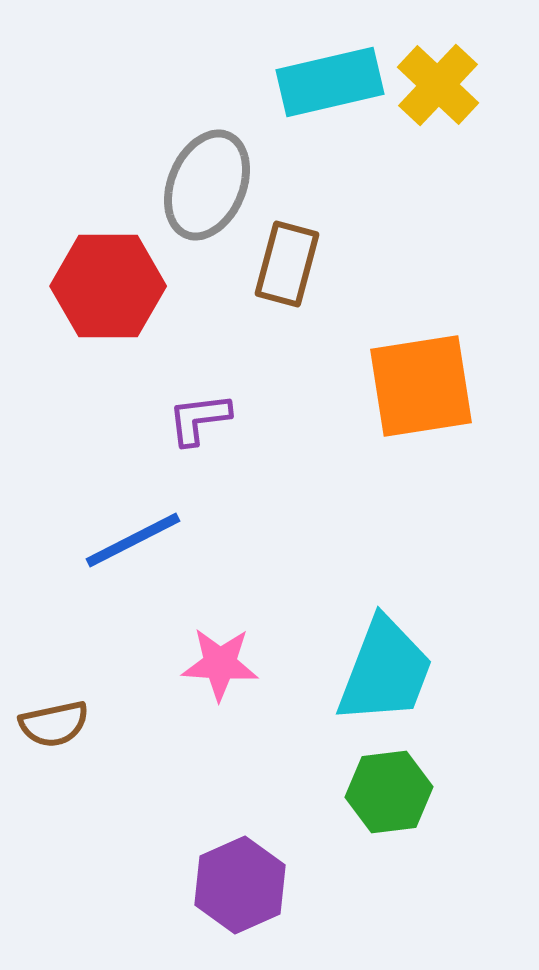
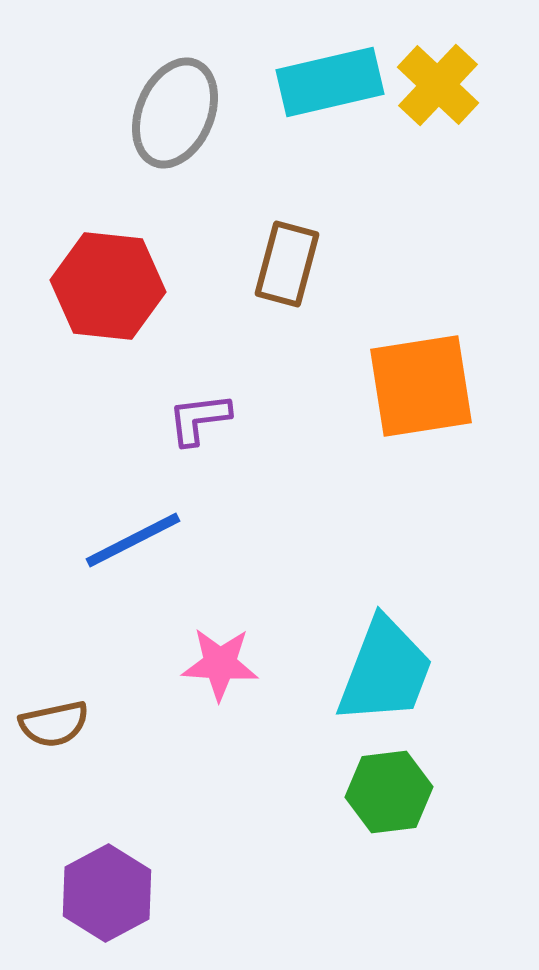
gray ellipse: moved 32 px left, 72 px up
red hexagon: rotated 6 degrees clockwise
purple hexagon: moved 133 px left, 8 px down; rotated 4 degrees counterclockwise
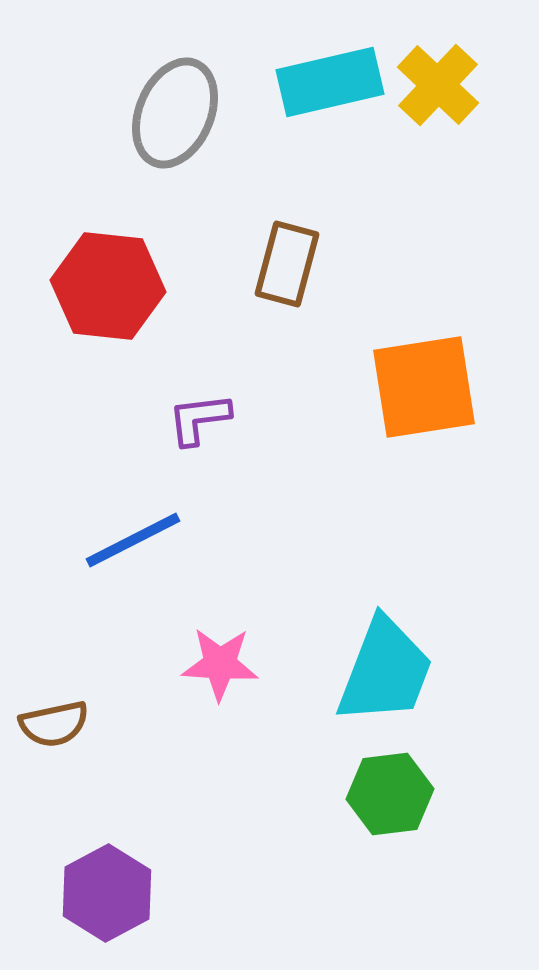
orange square: moved 3 px right, 1 px down
green hexagon: moved 1 px right, 2 px down
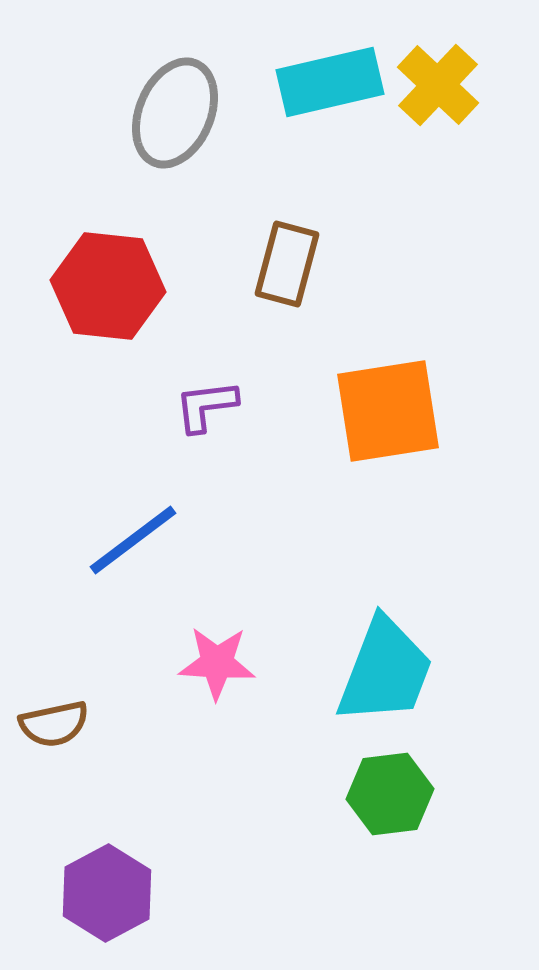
orange square: moved 36 px left, 24 px down
purple L-shape: moved 7 px right, 13 px up
blue line: rotated 10 degrees counterclockwise
pink star: moved 3 px left, 1 px up
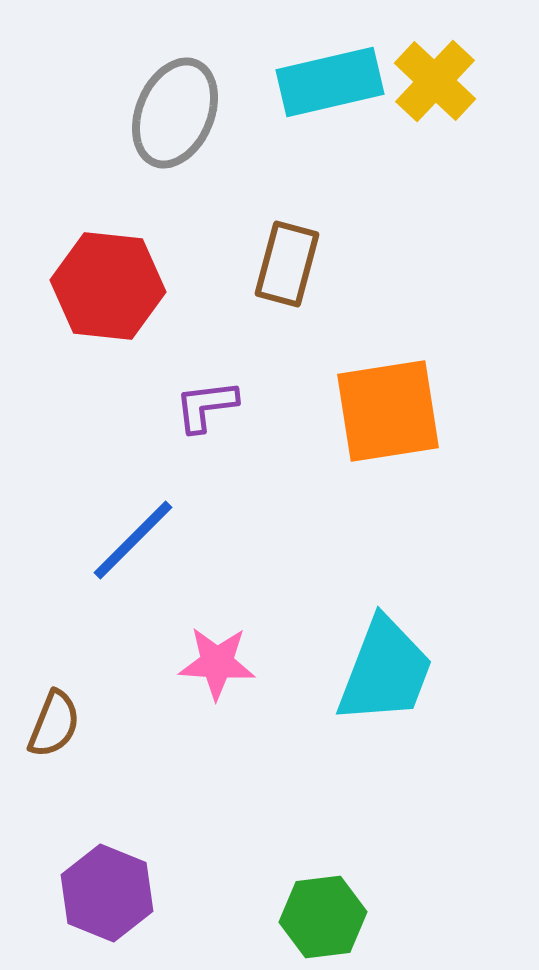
yellow cross: moved 3 px left, 4 px up
blue line: rotated 8 degrees counterclockwise
brown semicircle: rotated 56 degrees counterclockwise
green hexagon: moved 67 px left, 123 px down
purple hexagon: rotated 10 degrees counterclockwise
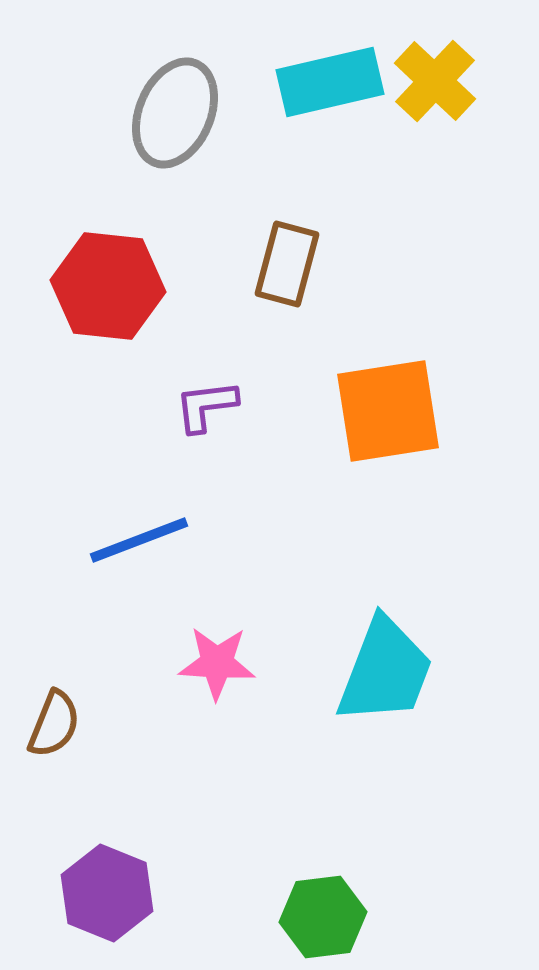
blue line: moved 6 px right; rotated 24 degrees clockwise
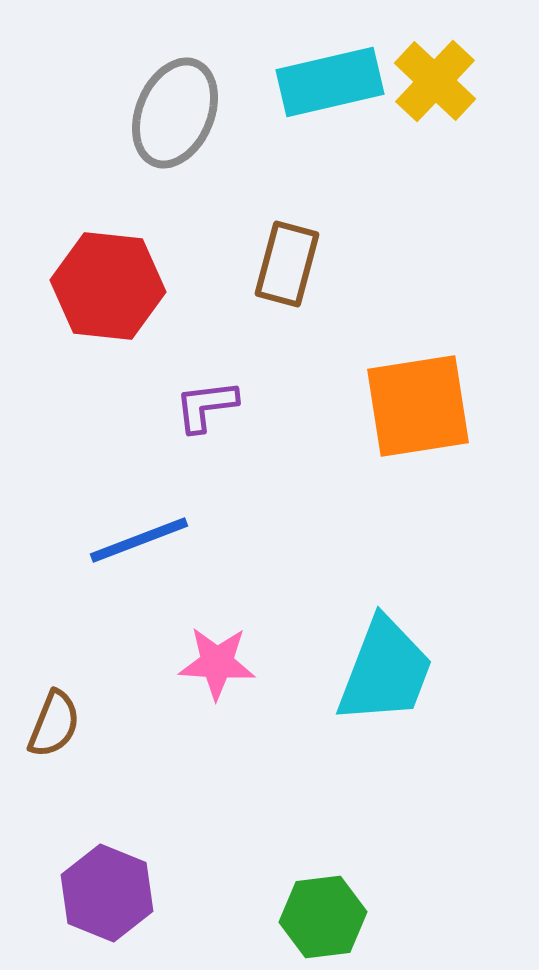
orange square: moved 30 px right, 5 px up
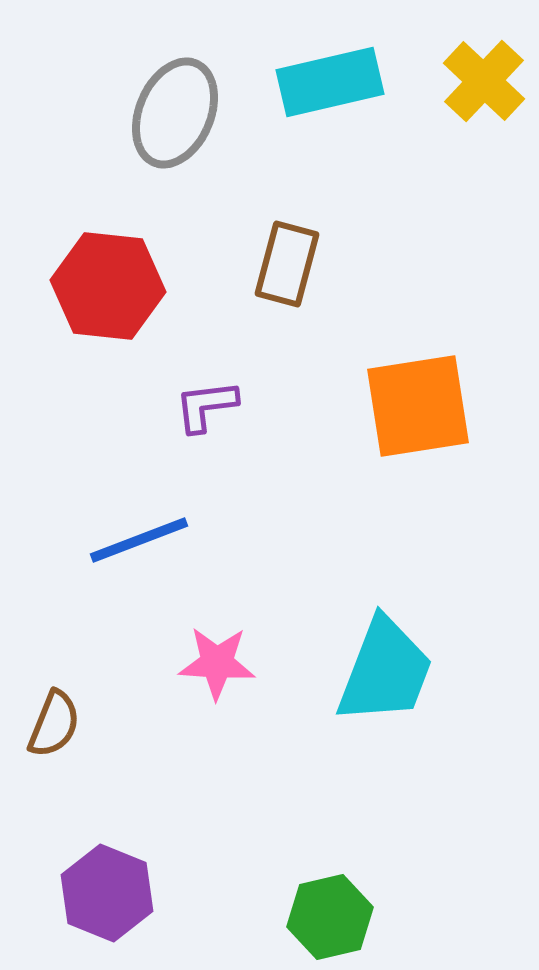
yellow cross: moved 49 px right
green hexagon: moved 7 px right; rotated 6 degrees counterclockwise
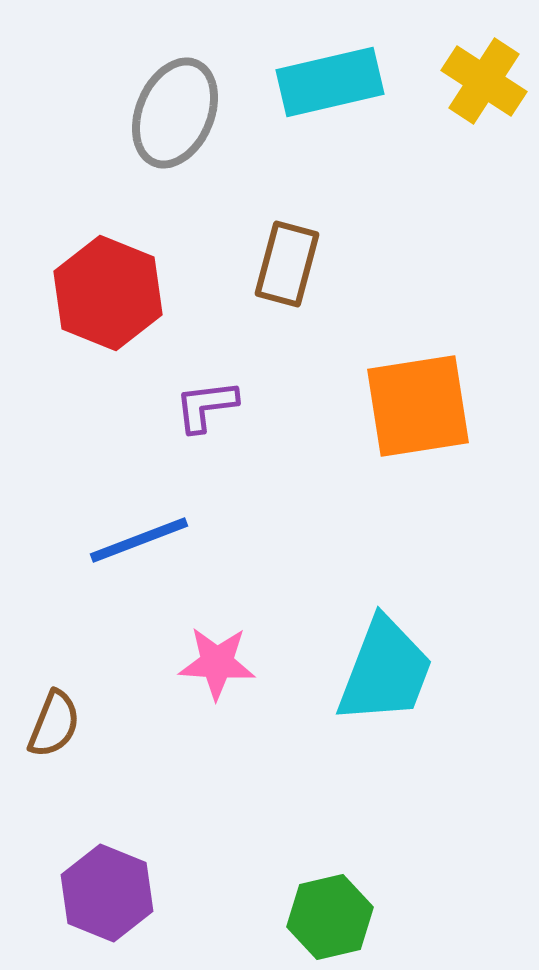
yellow cross: rotated 10 degrees counterclockwise
red hexagon: moved 7 px down; rotated 16 degrees clockwise
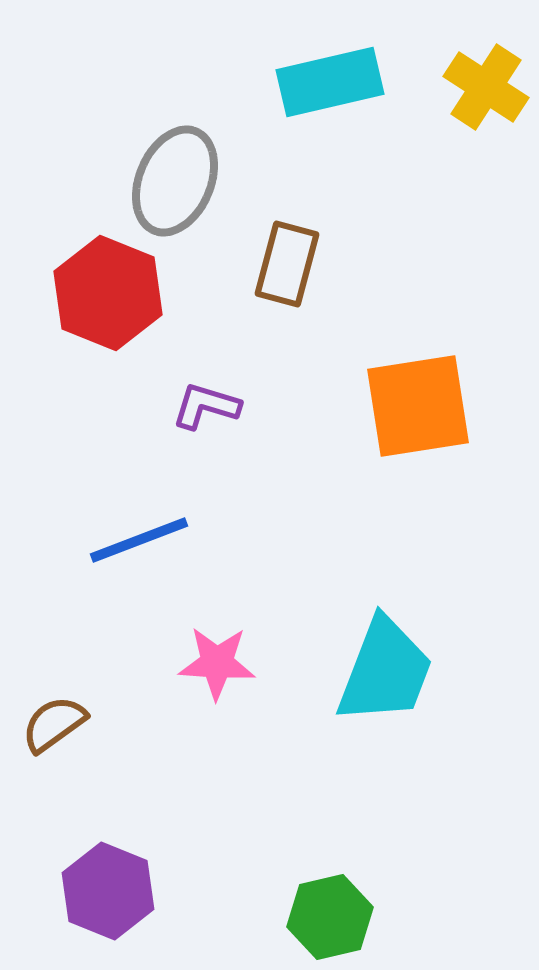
yellow cross: moved 2 px right, 6 px down
gray ellipse: moved 68 px down
purple L-shape: rotated 24 degrees clockwise
brown semicircle: rotated 148 degrees counterclockwise
purple hexagon: moved 1 px right, 2 px up
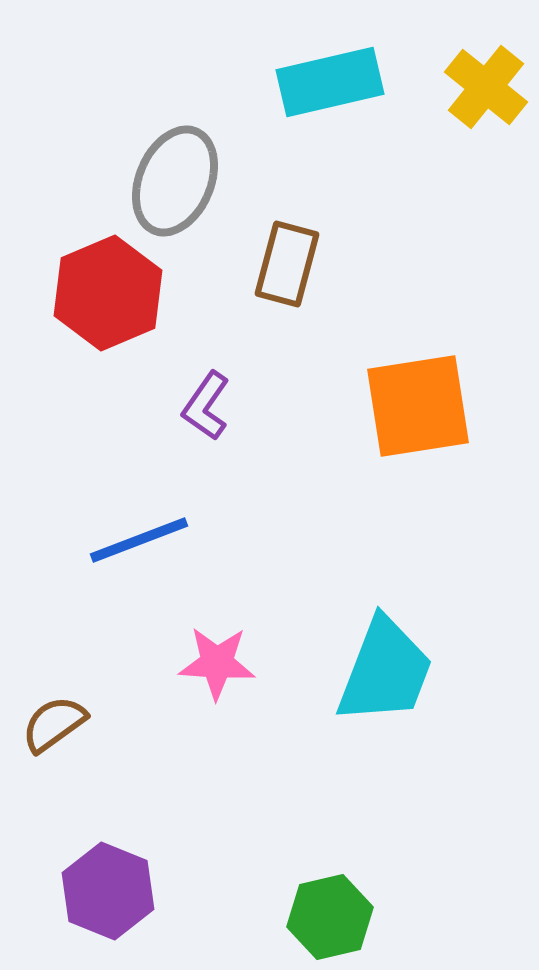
yellow cross: rotated 6 degrees clockwise
red hexagon: rotated 15 degrees clockwise
purple L-shape: rotated 72 degrees counterclockwise
